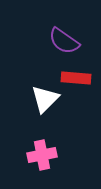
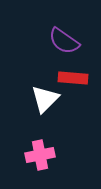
red rectangle: moved 3 px left
pink cross: moved 2 px left
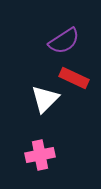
purple semicircle: rotated 68 degrees counterclockwise
red rectangle: moved 1 px right; rotated 20 degrees clockwise
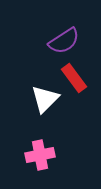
red rectangle: rotated 28 degrees clockwise
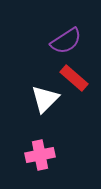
purple semicircle: moved 2 px right
red rectangle: rotated 12 degrees counterclockwise
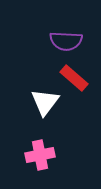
purple semicircle: rotated 36 degrees clockwise
white triangle: moved 3 px down; rotated 8 degrees counterclockwise
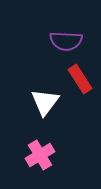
red rectangle: moved 6 px right, 1 px down; rotated 16 degrees clockwise
pink cross: rotated 20 degrees counterclockwise
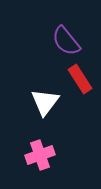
purple semicircle: rotated 48 degrees clockwise
pink cross: rotated 12 degrees clockwise
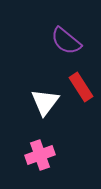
purple semicircle: rotated 12 degrees counterclockwise
red rectangle: moved 1 px right, 8 px down
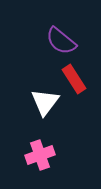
purple semicircle: moved 5 px left
red rectangle: moved 7 px left, 8 px up
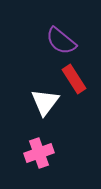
pink cross: moved 1 px left, 2 px up
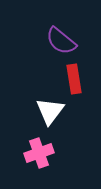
red rectangle: rotated 24 degrees clockwise
white triangle: moved 5 px right, 9 px down
